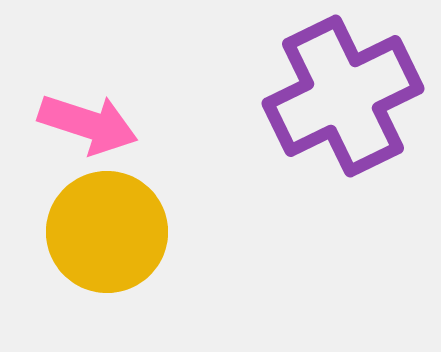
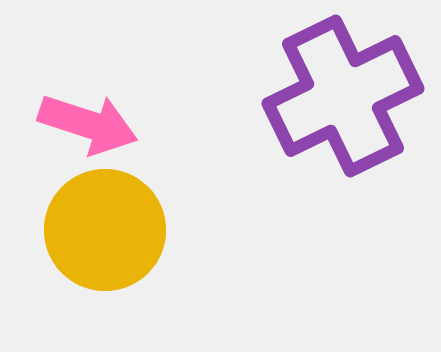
yellow circle: moved 2 px left, 2 px up
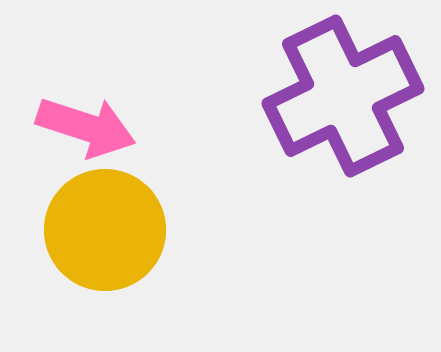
pink arrow: moved 2 px left, 3 px down
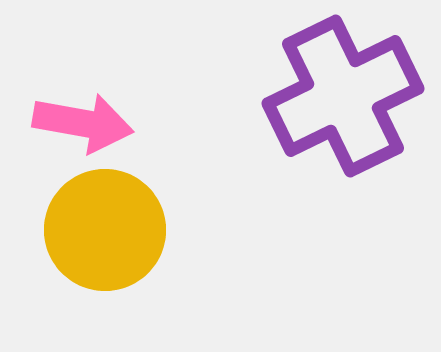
pink arrow: moved 3 px left, 4 px up; rotated 8 degrees counterclockwise
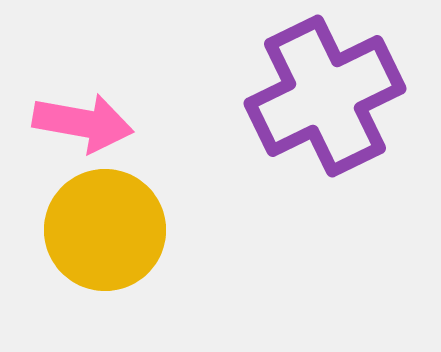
purple cross: moved 18 px left
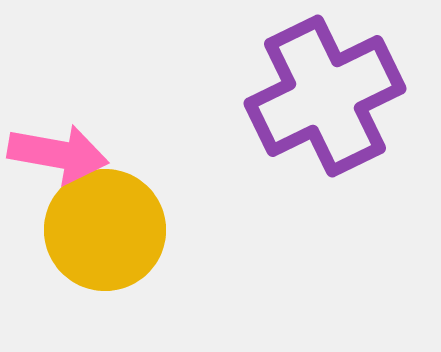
pink arrow: moved 25 px left, 31 px down
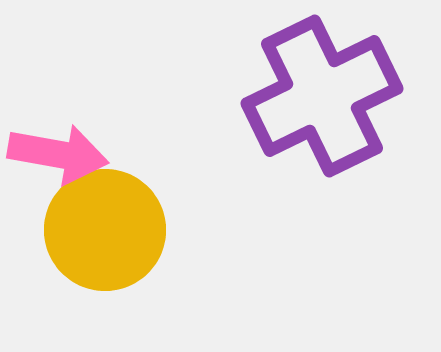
purple cross: moved 3 px left
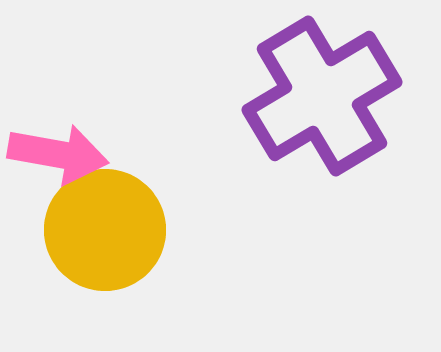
purple cross: rotated 5 degrees counterclockwise
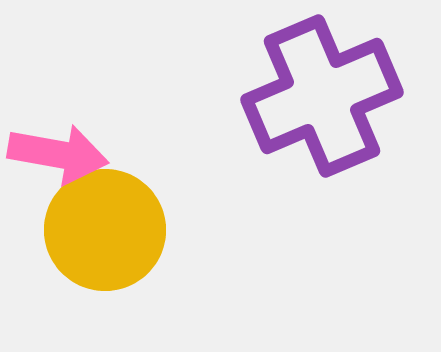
purple cross: rotated 8 degrees clockwise
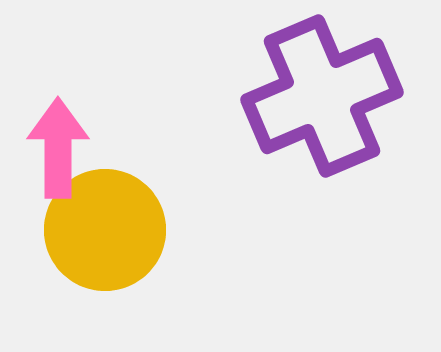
pink arrow: moved 6 px up; rotated 100 degrees counterclockwise
